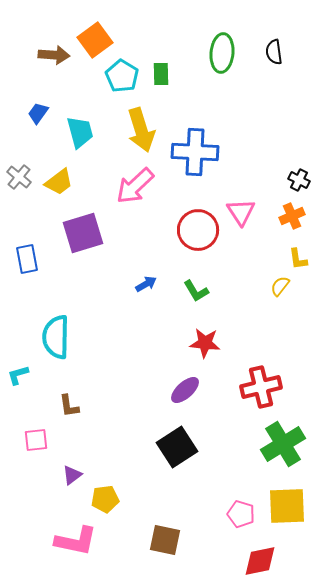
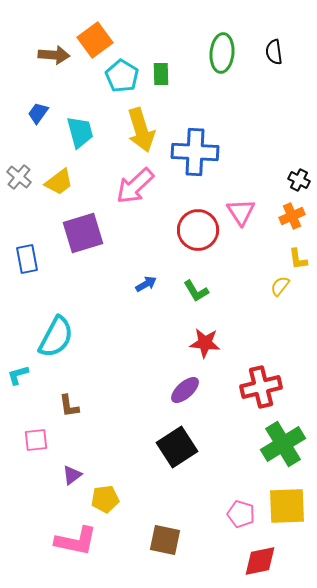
cyan semicircle: rotated 153 degrees counterclockwise
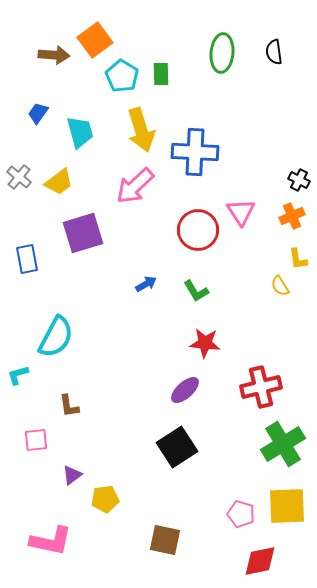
yellow semicircle: rotated 70 degrees counterclockwise
pink L-shape: moved 25 px left
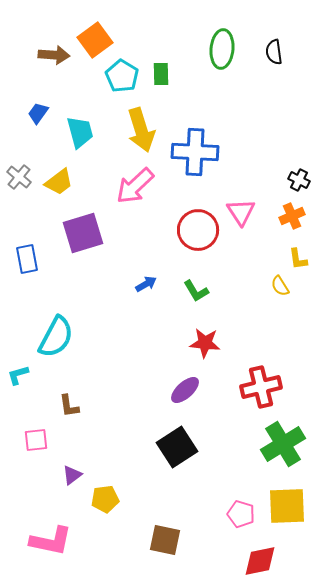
green ellipse: moved 4 px up
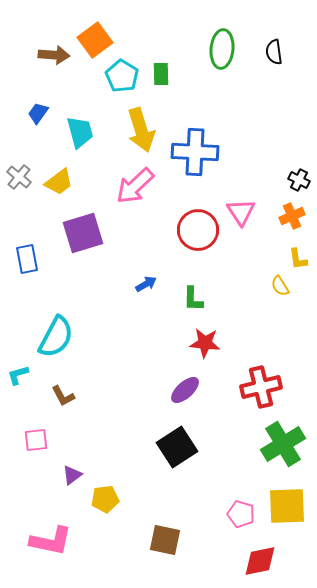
green L-shape: moved 3 px left, 8 px down; rotated 32 degrees clockwise
brown L-shape: moved 6 px left, 10 px up; rotated 20 degrees counterclockwise
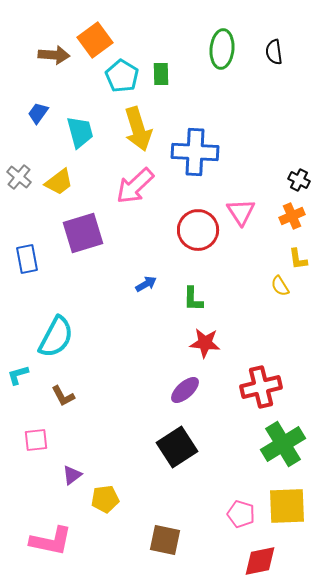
yellow arrow: moved 3 px left, 1 px up
